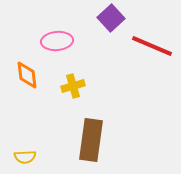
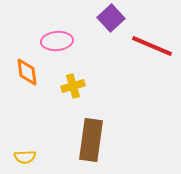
orange diamond: moved 3 px up
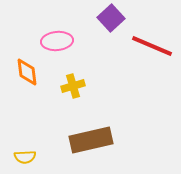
brown rectangle: rotated 69 degrees clockwise
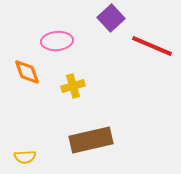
orange diamond: rotated 12 degrees counterclockwise
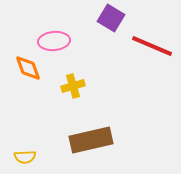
purple square: rotated 16 degrees counterclockwise
pink ellipse: moved 3 px left
orange diamond: moved 1 px right, 4 px up
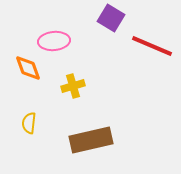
yellow semicircle: moved 4 px right, 34 px up; rotated 100 degrees clockwise
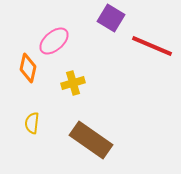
pink ellipse: rotated 36 degrees counterclockwise
orange diamond: rotated 32 degrees clockwise
yellow cross: moved 3 px up
yellow semicircle: moved 3 px right
brown rectangle: rotated 48 degrees clockwise
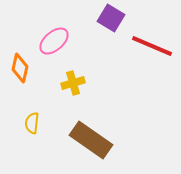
orange diamond: moved 8 px left
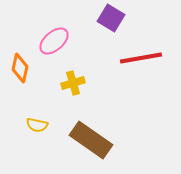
red line: moved 11 px left, 12 px down; rotated 33 degrees counterclockwise
yellow semicircle: moved 5 px right, 2 px down; rotated 85 degrees counterclockwise
